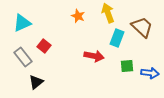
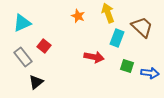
red arrow: moved 1 px down
green square: rotated 24 degrees clockwise
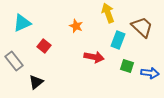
orange star: moved 2 px left, 10 px down
cyan rectangle: moved 1 px right, 2 px down
gray rectangle: moved 9 px left, 4 px down
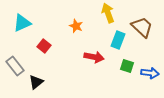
gray rectangle: moved 1 px right, 5 px down
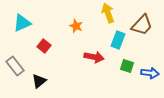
brown trapezoid: moved 2 px up; rotated 90 degrees clockwise
black triangle: moved 3 px right, 1 px up
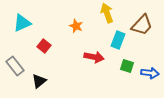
yellow arrow: moved 1 px left
